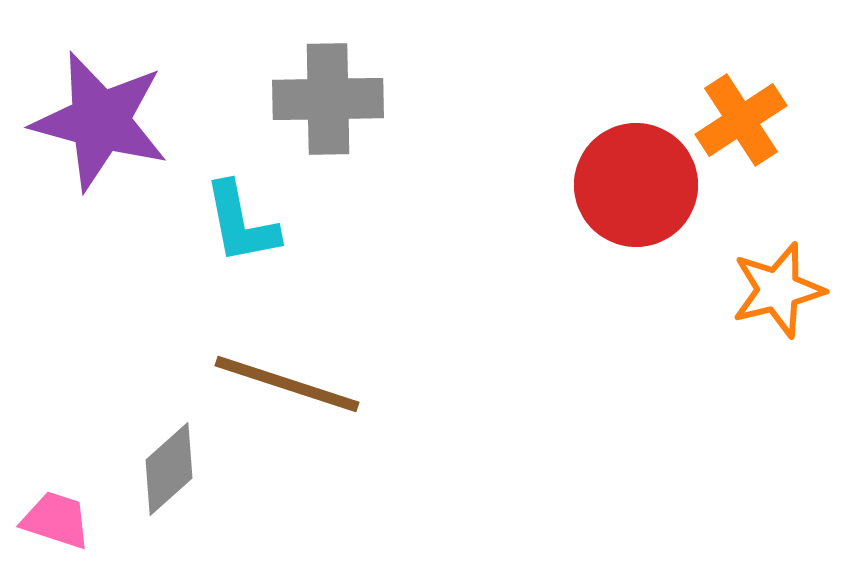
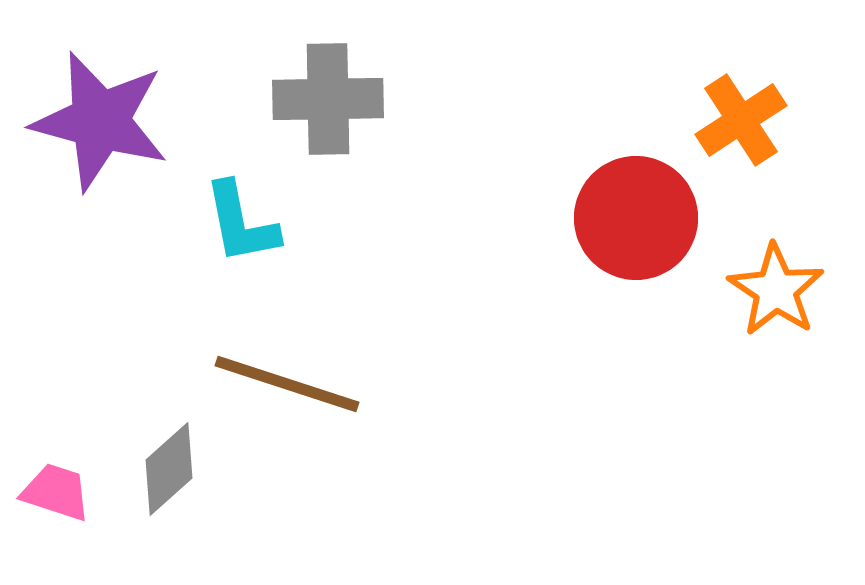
red circle: moved 33 px down
orange star: moved 2 px left; rotated 24 degrees counterclockwise
pink trapezoid: moved 28 px up
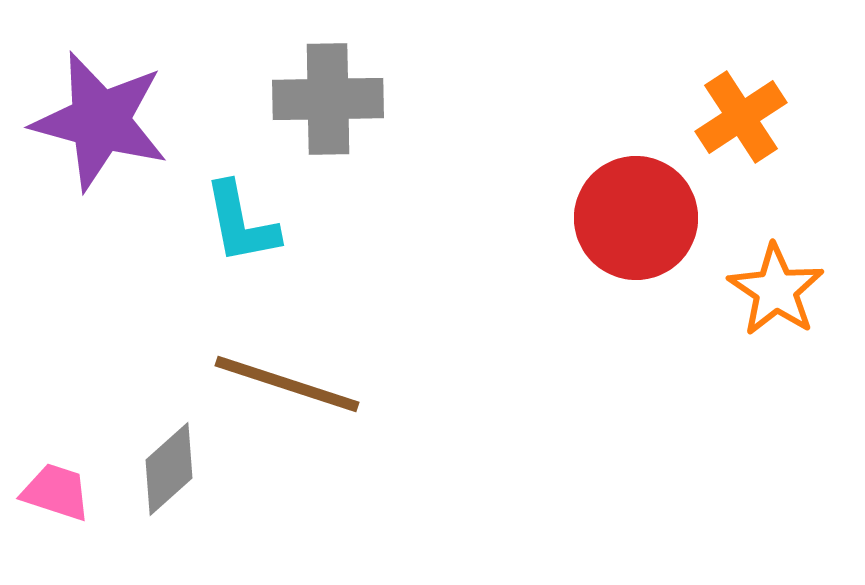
orange cross: moved 3 px up
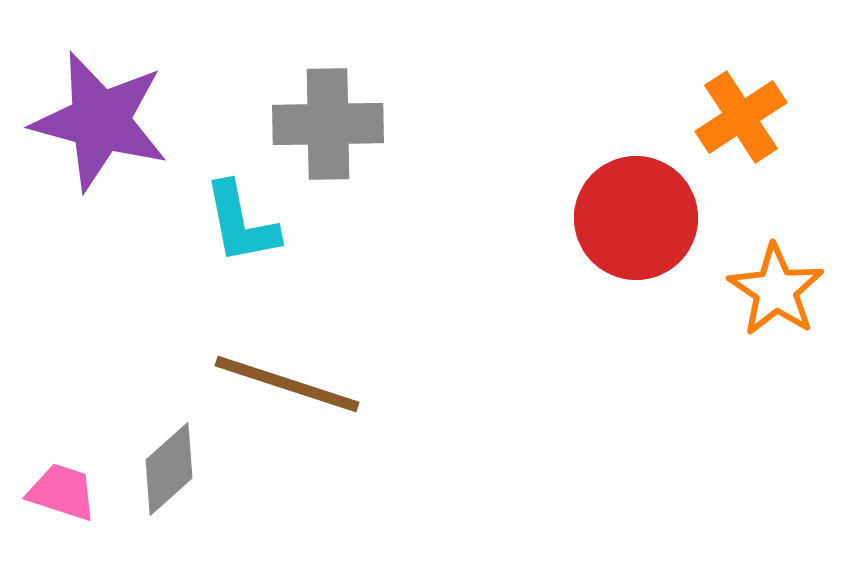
gray cross: moved 25 px down
pink trapezoid: moved 6 px right
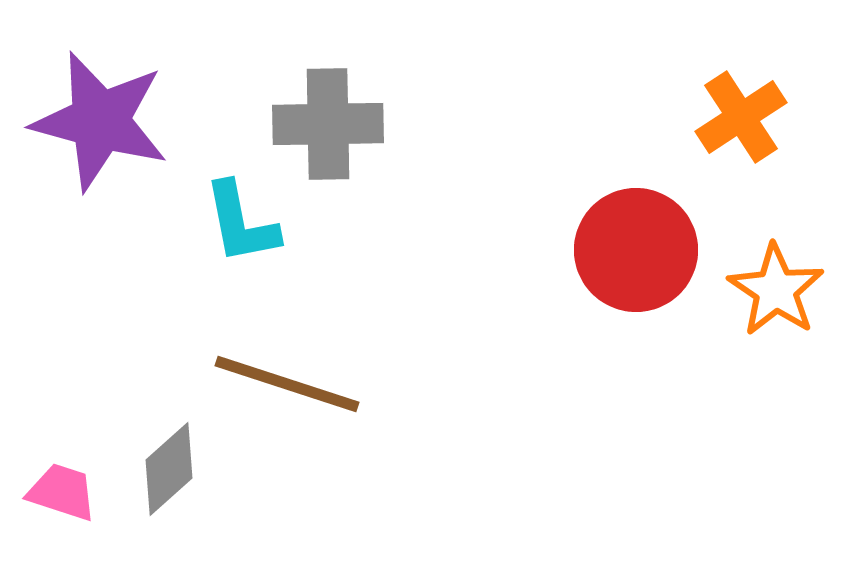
red circle: moved 32 px down
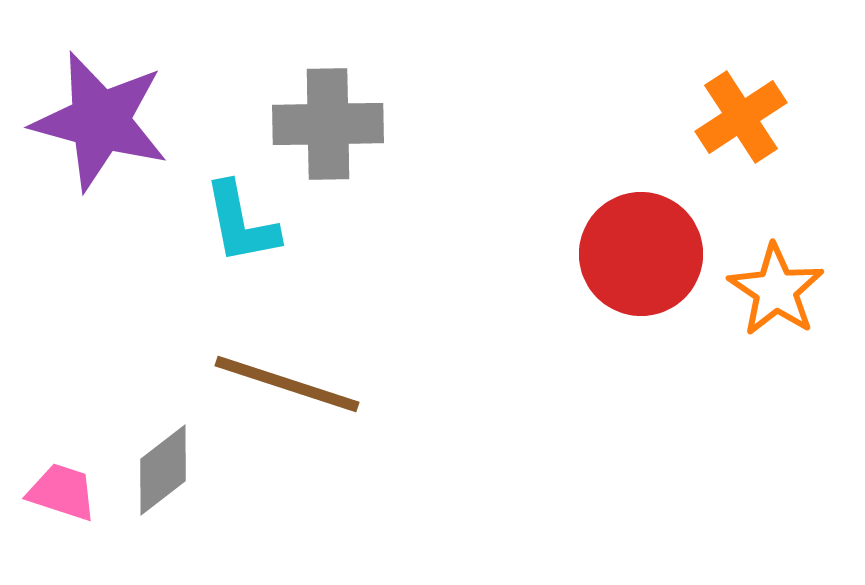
red circle: moved 5 px right, 4 px down
gray diamond: moved 6 px left, 1 px down; rotated 4 degrees clockwise
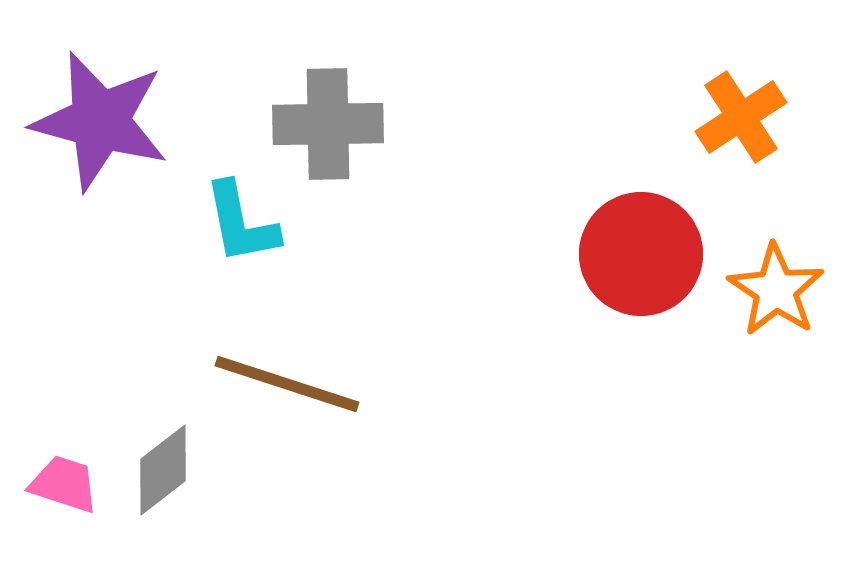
pink trapezoid: moved 2 px right, 8 px up
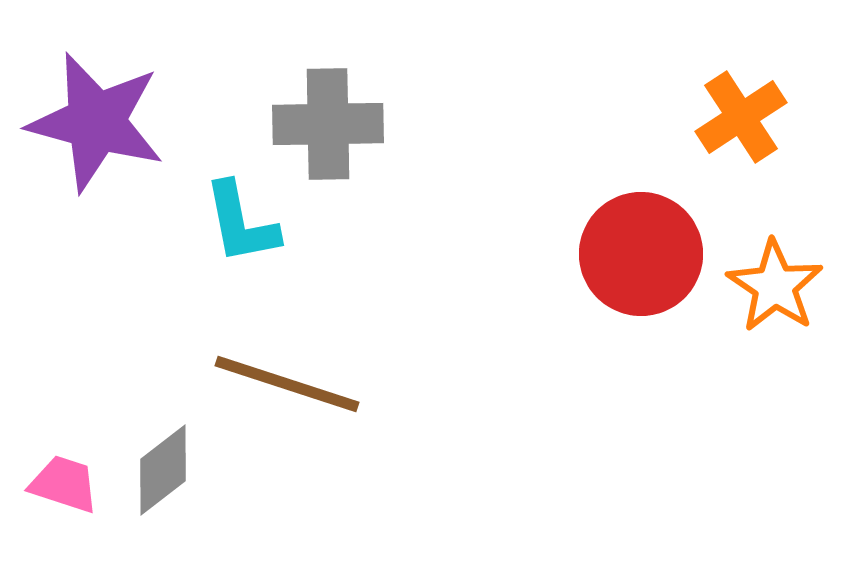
purple star: moved 4 px left, 1 px down
orange star: moved 1 px left, 4 px up
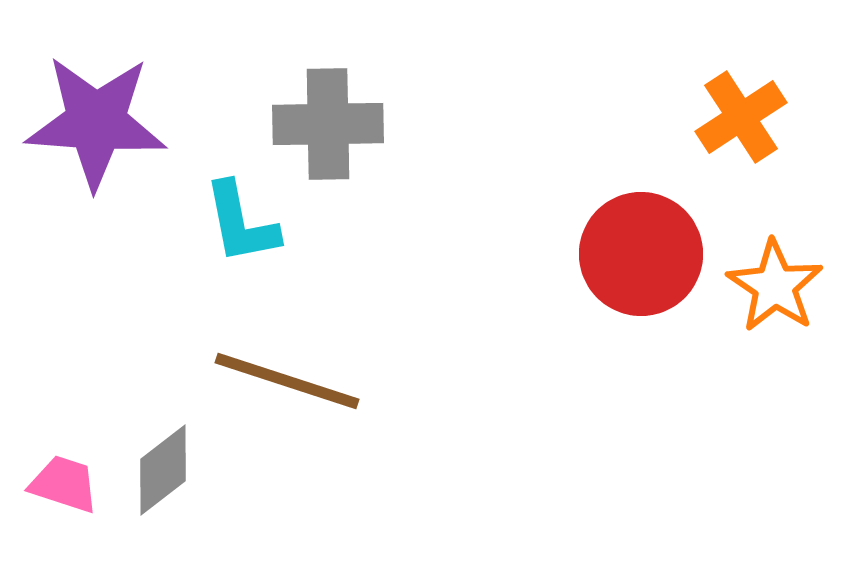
purple star: rotated 11 degrees counterclockwise
brown line: moved 3 px up
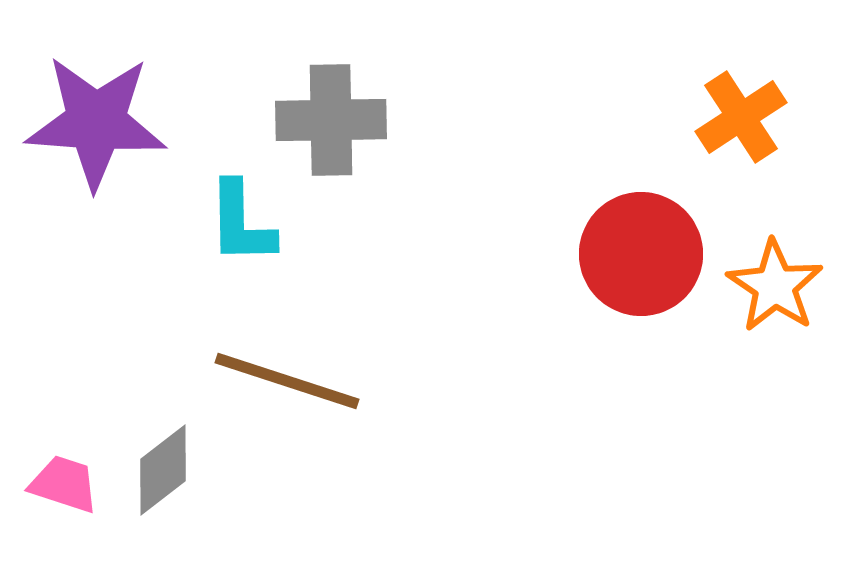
gray cross: moved 3 px right, 4 px up
cyan L-shape: rotated 10 degrees clockwise
